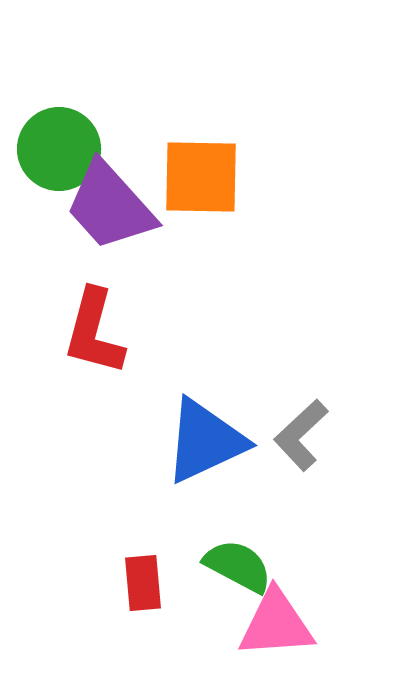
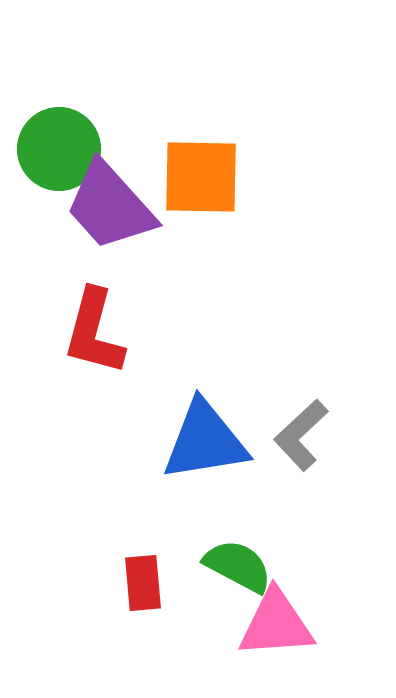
blue triangle: rotated 16 degrees clockwise
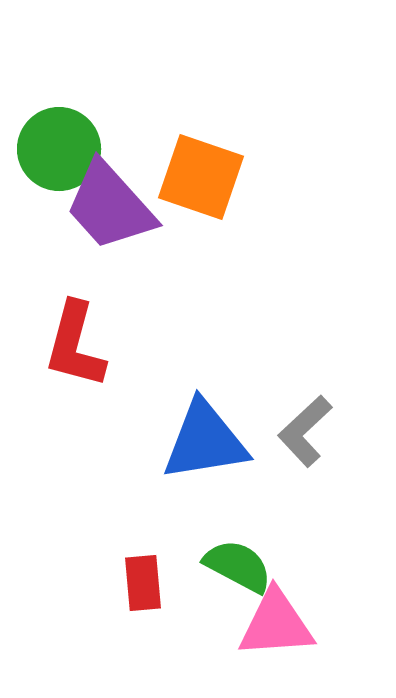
orange square: rotated 18 degrees clockwise
red L-shape: moved 19 px left, 13 px down
gray L-shape: moved 4 px right, 4 px up
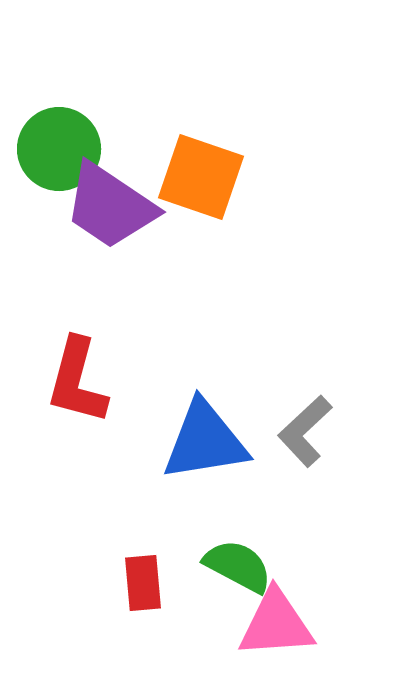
purple trapezoid: rotated 14 degrees counterclockwise
red L-shape: moved 2 px right, 36 px down
